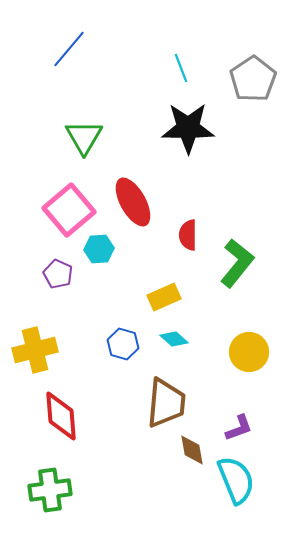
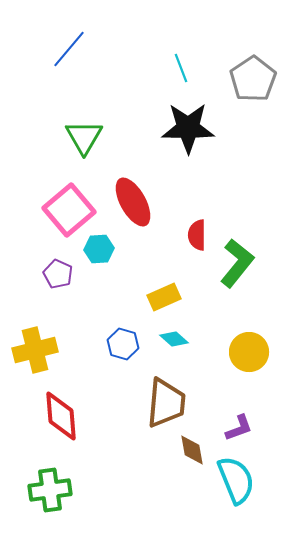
red semicircle: moved 9 px right
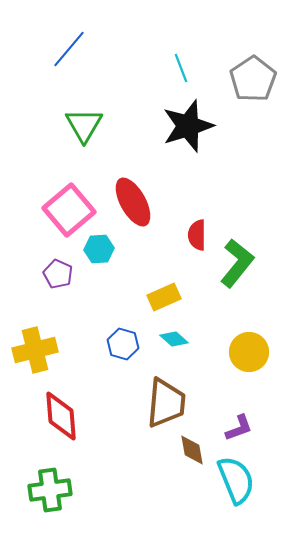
black star: moved 2 px up; rotated 18 degrees counterclockwise
green triangle: moved 12 px up
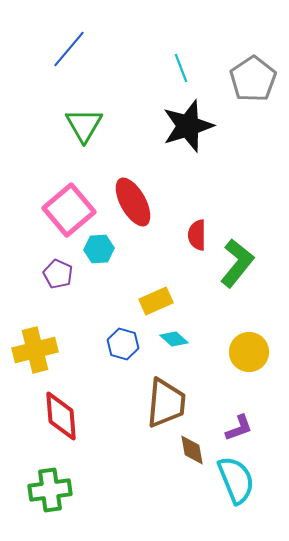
yellow rectangle: moved 8 px left, 4 px down
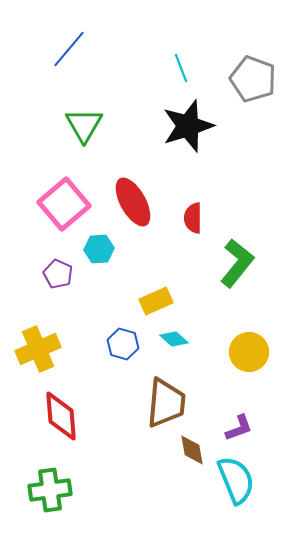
gray pentagon: rotated 18 degrees counterclockwise
pink square: moved 5 px left, 6 px up
red semicircle: moved 4 px left, 17 px up
yellow cross: moved 3 px right, 1 px up; rotated 9 degrees counterclockwise
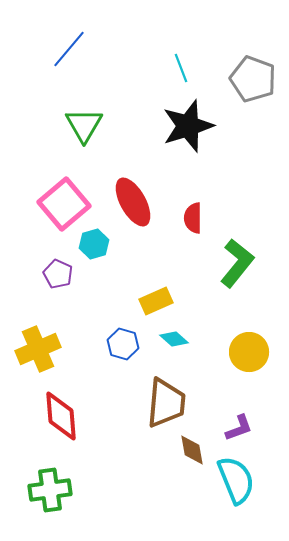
cyan hexagon: moved 5 px left, 5 px up; rotated 12 degrees counterclockwise
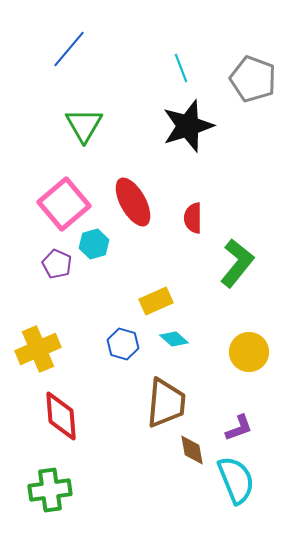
purple pentagon: moved 1 px left, 10 px up
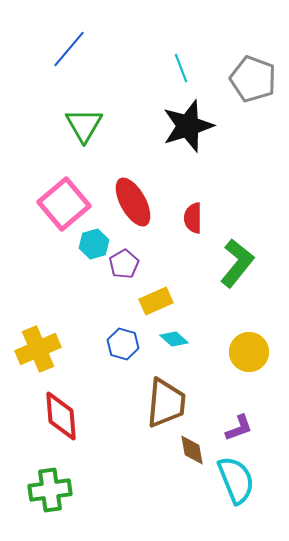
purple pentagon: moved 67 px right; rotated 16 degrees clockwise
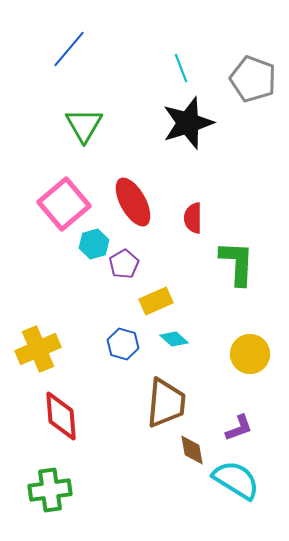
black star: moved 3 px up
green L-shape: rotated 36 degrees counterclockwise
yellow circle: moved 1 px right, 2 px down
cyan semicircle: rotated 36 degrees counterclockwise
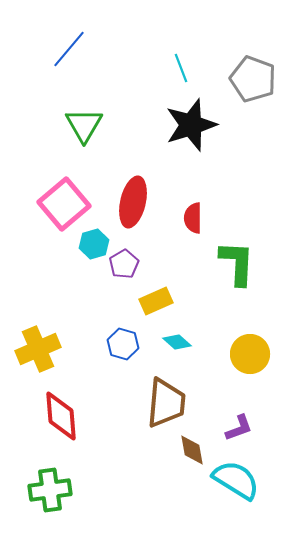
black star: moved 3 px right, 2 px down
red ellipse: rotated 42 degrees clockwise
cyan diamond: moved 3 px right, 3 px down
